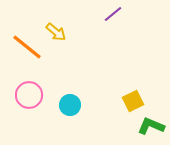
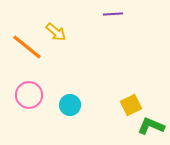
purple line: rotated 36 degrees clockwise
yellow square: moved 2 px left, 4 px down
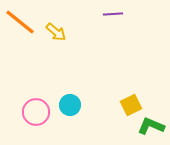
orange line: moved 7 px left, 25 px up
pink circle: moved 7 px right, 17 px down
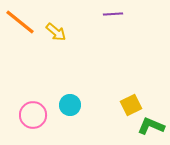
pink circle: moved 3 px left, 3 px down
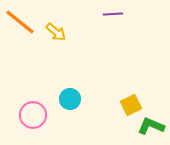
cyan circle: moved 6 px up
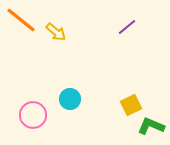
purple line: moved 14 px right, 13 px down; rotated 36 degrees counterclockwise
orange line: moved 1 px right, 2 px up
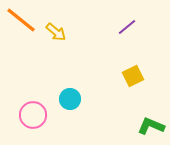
yellow square: moved 2 px right, 29 px up
